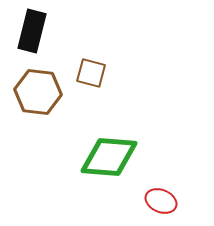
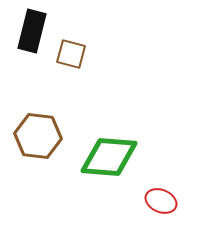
brown square: moved 20 px left, 19 px up
brown hexagon: moved 44 px down
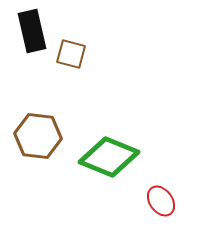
black rectangle: rotated 27 degrees counterclockwise
green diamond: rotated 18 degrees clockwise
red ellipse: rotated 32 degrees clockwise
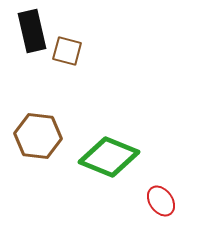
brown square: moved 4 px left, 3 px up
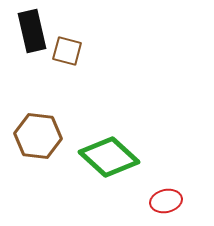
green diamond: rotated 20 degrees clockwise
red ellipse: moved 5 px right; rotated 68 degrees counterclockwise
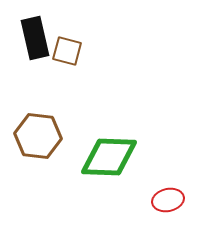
black rectangle: moved 3 px right, 7 px down
green diamond: rotated 40 degrees counterclockwise
red ellipse: moved 2 px right, 1 px up
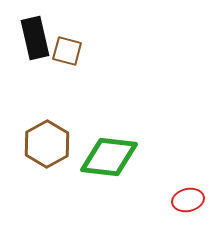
brown hexagon: moved 9 px right, 8 px down; rotated 24 degrees clockwise
green diamond: rotated 4 degrees clockwise
red ellipse: moved 20 px right
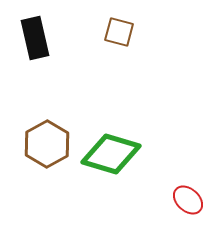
brown square: moved 52 px right, 19 px up
green diamond: moved 2 px right, 3 px up; rotated 10 degrees clockwise
red ellipse: rotated 56 degrees clockwise
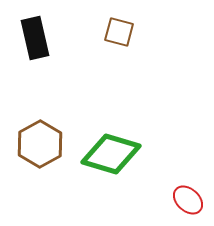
brown hexagon: moved 7 px left
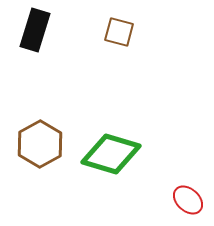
black rectangle: moved 8 px up; rotated 30 degrees clockwise
